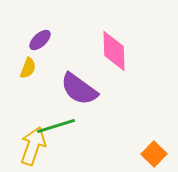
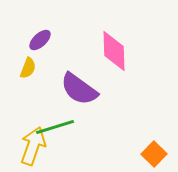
green line: moved 1 px left, 1 px down
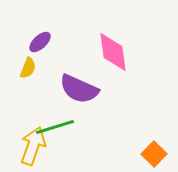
purple ellipse: moved 2 px down
pink diamond: moved 1 px left, 1 px down; rotated 6 degrees counterclockwise
purple semicircle: rotated 12 degrees counterclockwise
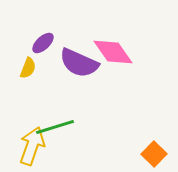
purple ellipse: moved 3 px right, 1 px down
pink diamond: rotated 27 degrees counterclockwise
purple semicircle: moved 26 px up
yellow arrow: moved 1 px left
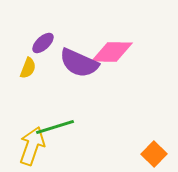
pink diamond: moved 1 px left; rotated 54 degrees counterclockwise
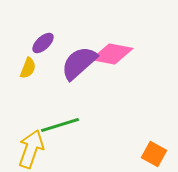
pink diamond: moved 2 px down; rotated 9 degrees clockwise
purple semicircle: rotated 114 degrees clockwise
green line: moved 5 px right, 2 px up
yellow arrow: moved 1 px left, 3 px down
orange square: rotated 15 degrees counterclockwise
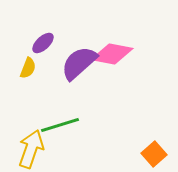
orange square: rotated 20 degrees clockwise
